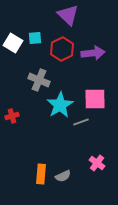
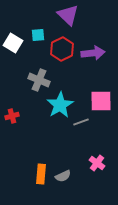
cyan square: moved 3 px right, 3 px up
pink square: moved 6 px right, 2 px down
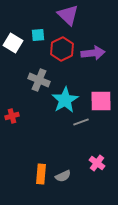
cyan star: moved 5 px right, 5 px up
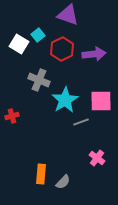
purple triangle: rotated 25 degrees counterclockwise
cyan square: rotated 32 degrees counterclockwise
white square: moved 6 px right, 1 px down
purple arrow: moved 1 px right, 1 px down
pink cross: moved 5 px up
gray semicircle: moved 6 px down; rotated 21 degrees counterclockwise
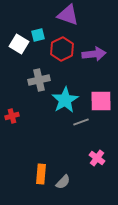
cyan square: rotated 24 degrees clockwise
gray cross: rotated 35 degrees counterclockwise
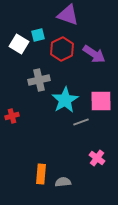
purple arrow: rotated 40 degrees clockwise
gray semicircle: rotated 140 degrees counterclockwise
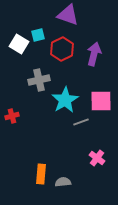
purple arrow: rotated 110 degrees counterclockwise
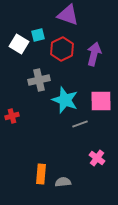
cyan star: rotated 20 degrees counterclockwise
gray line: moved 1 px left, 2 px down
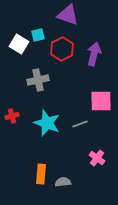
gray cross: moved 1 px left
cyan star: moved 18 px left, 23 px down
